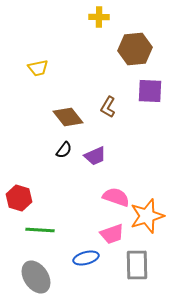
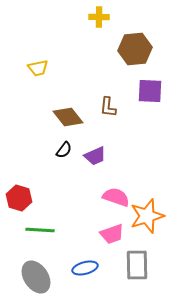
brown L-shape: rotated 25 degrees counterclockwise
blue ellipse: moved 1 px left, 10 px down
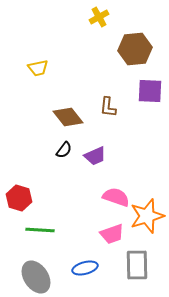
yellow cross: rotated 30 degrees counterclockwise
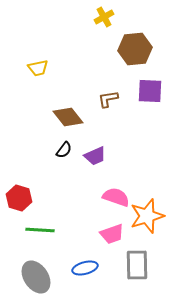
yellow cross: moved 5 px right
brown L-shape: moved 8 px up; rotated 75 degrees clockwise
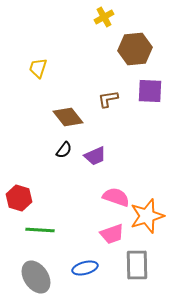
yellow trapezoid: rotated 120 degrees clockwise
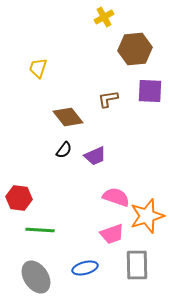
red hexagon: rotated 10 degrees counterclockwise
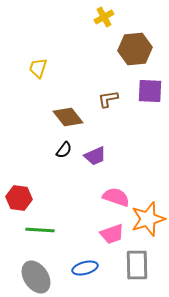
orange star: moved 1 px right, 3 px down
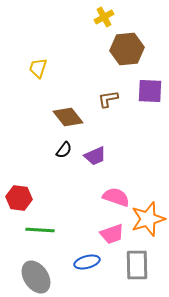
brown hexagon: moved 8 px left
blue ellipse: moved 2 px right, 6 px up
